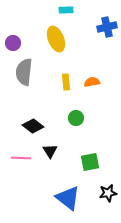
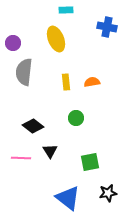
blue cross: rotated 24 degrees clockwise
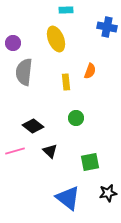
orange semicircle: moved 2 px left, 11 px up; rotated 119 degrees clockwise
black triangle: rotated 14 degrees counterclockwise
pink line: moved 6 px left, 7 px up; rotated 18 degrees counterclockwise
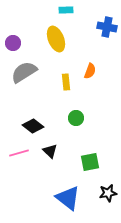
gray semicircle: rotated 52 degrees clockwise
pink line: moved 4 px right, 2 px down
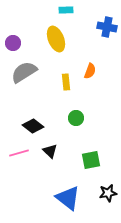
green square: moved 1 px right, 2 px up
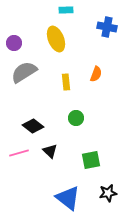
purple circle: moved 1 px right
orange semicircle: moved 6 px right, 3 px down
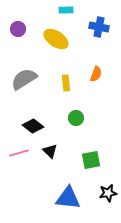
blue cross: moved 8 px left
yellow ellipse: rotated 35 degrees counterclockwise
purple circle: moved 4 px right, 14 px up
gray semicircle: moved 7 px down
yellow rectangle: moved 1 px down
blue triangle: rotated 32 degrees counterclockwise
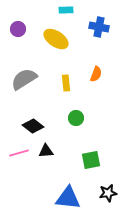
black triangle: moved 4 px left; rotated 49 degrees counterclockwise
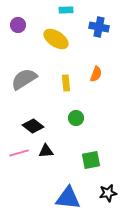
purple circle: moved 4 px up
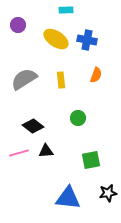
blue cross: moved 12 px left, 13 px down
orange semicircle: moved 1 px down
yellow rectangle: moved 5 px left, 3 px up
green circle: moved 2 px right
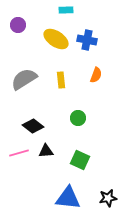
green square: moved 11 px left; rotated 36 degrees clockwise
black star: moved 5 px down
